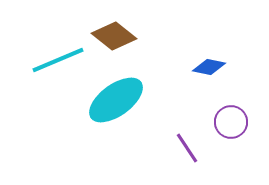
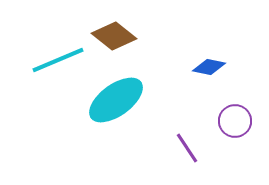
purple circle: moved 4 px right, 1 px up
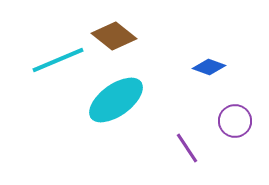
blue diamond: rotated 8 degrees clockwise
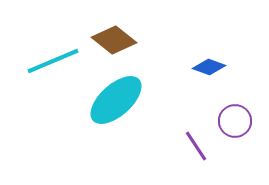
brown diamond: moved 4 px down
cyan line: moved 5 px left, 1 px down
cyan ellipse: rotated 6 degrees counterclockwise
purple line: moved 9 px right, 2 px up
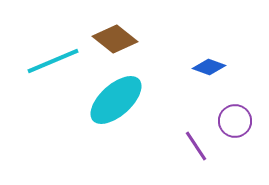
brown diamond: moved 1 px right, 1 px up
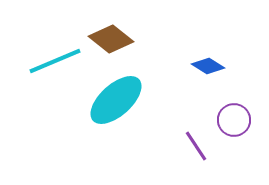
brown diamond: moved 4 px left
cyan line: moved 2 px right
blue diamond: moved 1 px left, 1 px up; rotated 12 degrees clockwise
purple circle: moved 1 px left, 1 px up
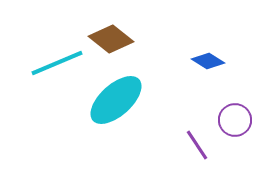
cyan line: moved 2 px right, 2 px down
blue diamond: moved 5 px up
purple circle: moved 1 px right
purple line: moved 1 px right, 1 px up
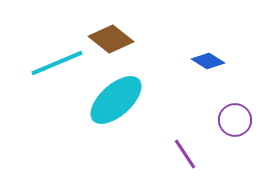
purple line: moved 12 px left, 9 px down
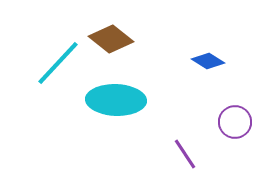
cyan line: moved 1 px right; rotated 24 degrees counterclockwise
cyan ellipse: rotated 44 degrees clockwise
purple circle: moved 2 px down
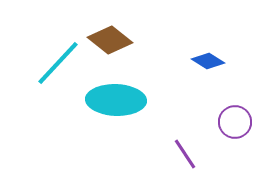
brown diamond: moved 1 px left, 1 px down
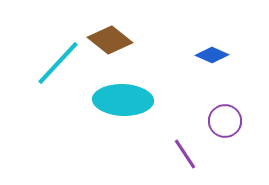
blue diamond: moved 4 px right, 6 px up; rotated 8 degrees counterclockwise
cyan ellipse: moved 7 px right
purple circle: moved 10 px left, 1 px up
